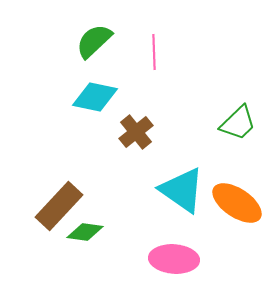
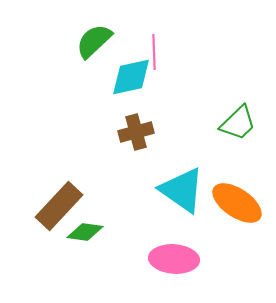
cyan diamond: moved 36 px right, 20 px up; rotated 24 degrees counterclockwise
brown cross: rotated 24 degrees clockwise
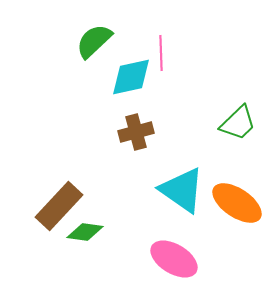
pink line: moved 7 px right, 1 px down
pink ellipse: rotated 27 degrees clockwise
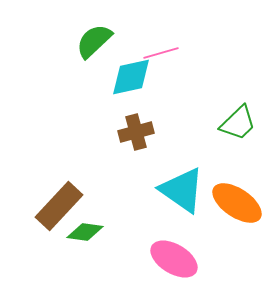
pink line: rotated 76 degrees clockwise
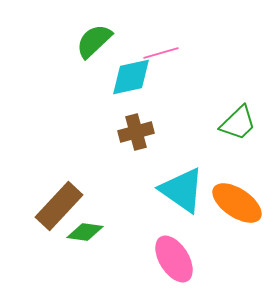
pink ellipse: rotated 27 degrees clockwise
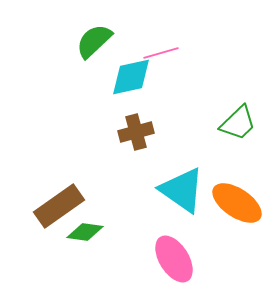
brown rectangle: rotated 12 degrees clockwise
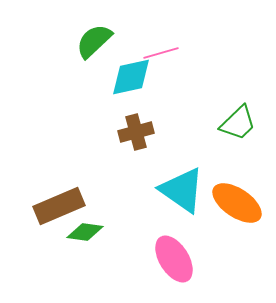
brown rectangle: rotated 12 degrees clockwise
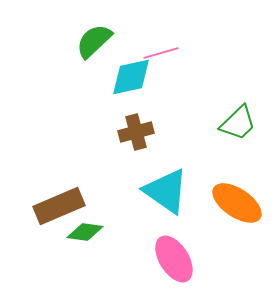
cyan triangle: moved 16 px left, 1 px down
